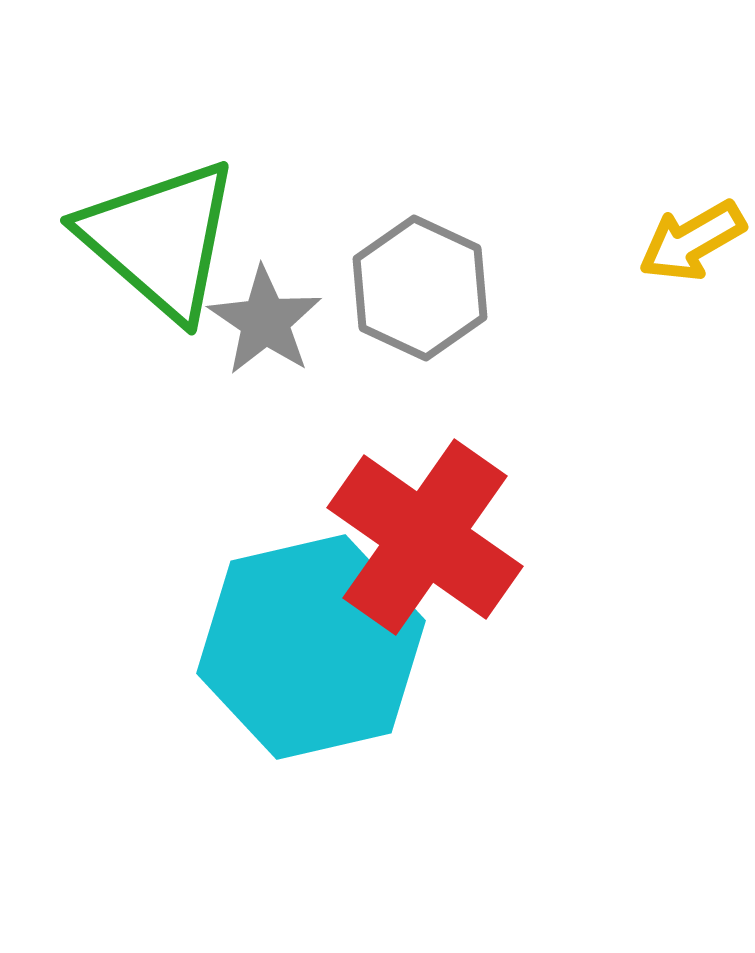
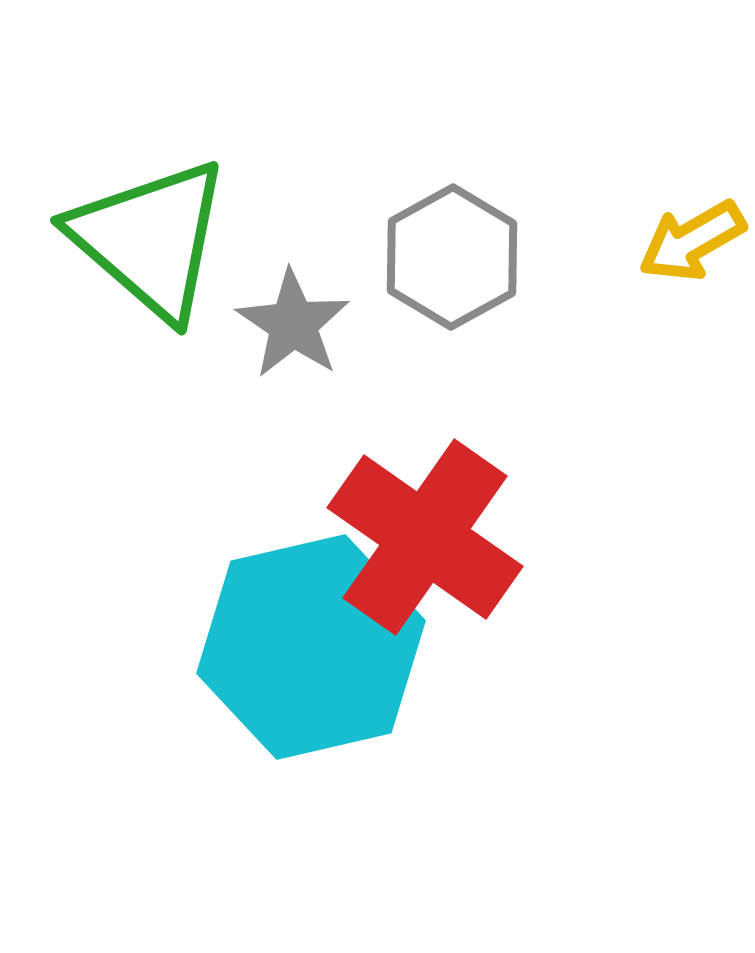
green triangle: moved 10 px left
gray hexagon: moved 32 px right, 31 px up; rotated 6 degrees clockwise
gray star: moved 28 px right, 3 px down
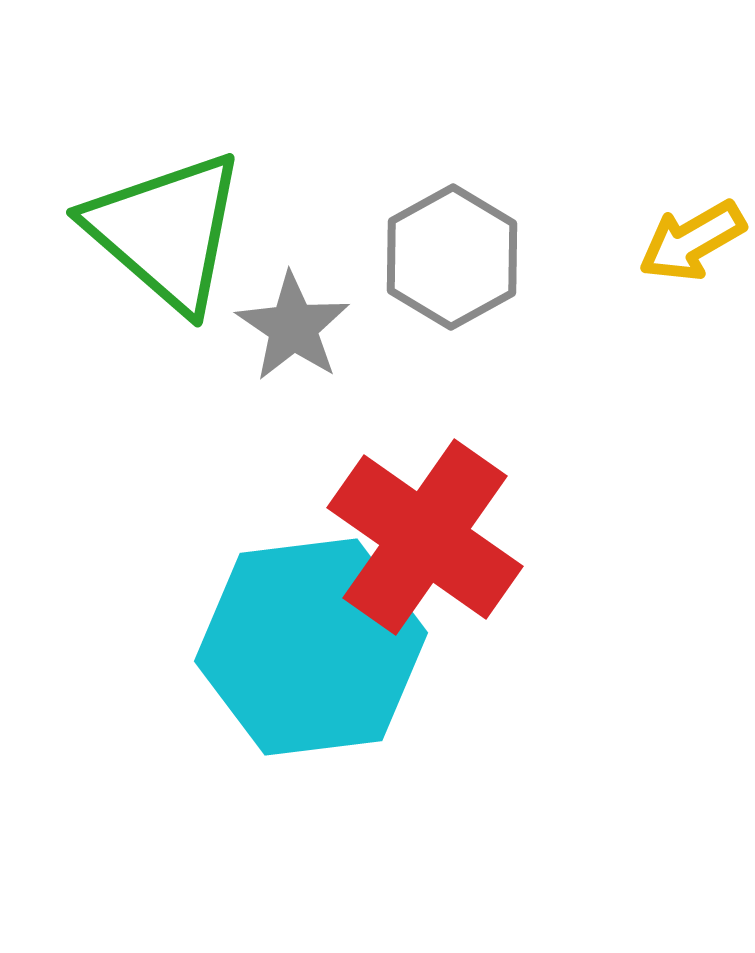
green triangle: moved 16 px right, 8 px up
gray star: moved 3 px down
cyan hexagon: rotated 6 degrees clockwise
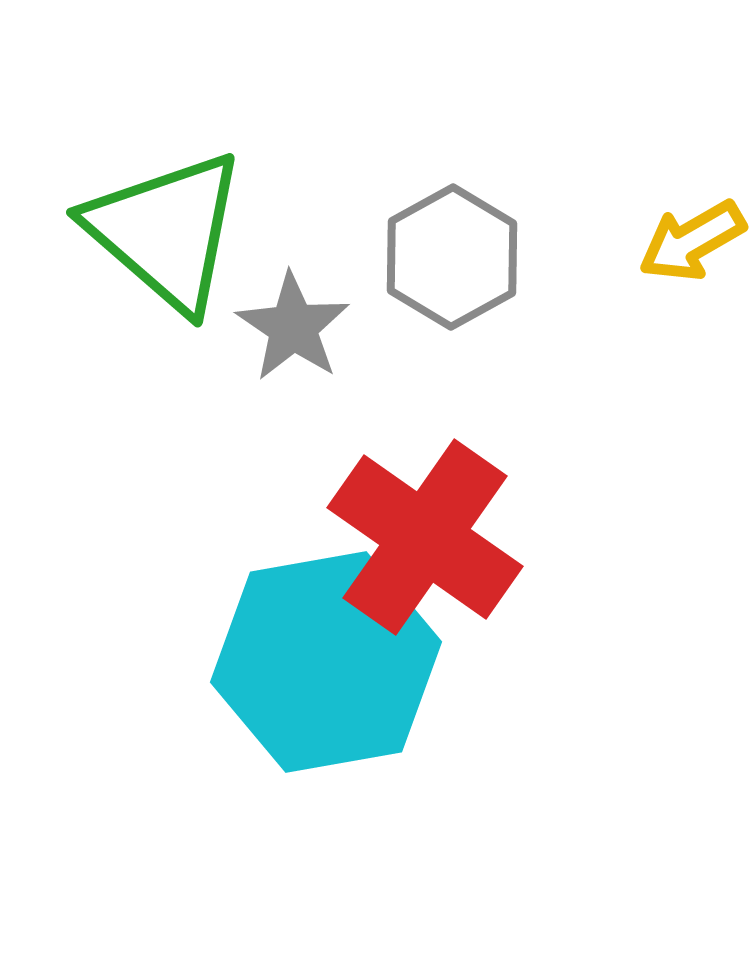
cyan hexagon: moved 15 px right, 15 px down; rotated 3 degrees counterclockwise
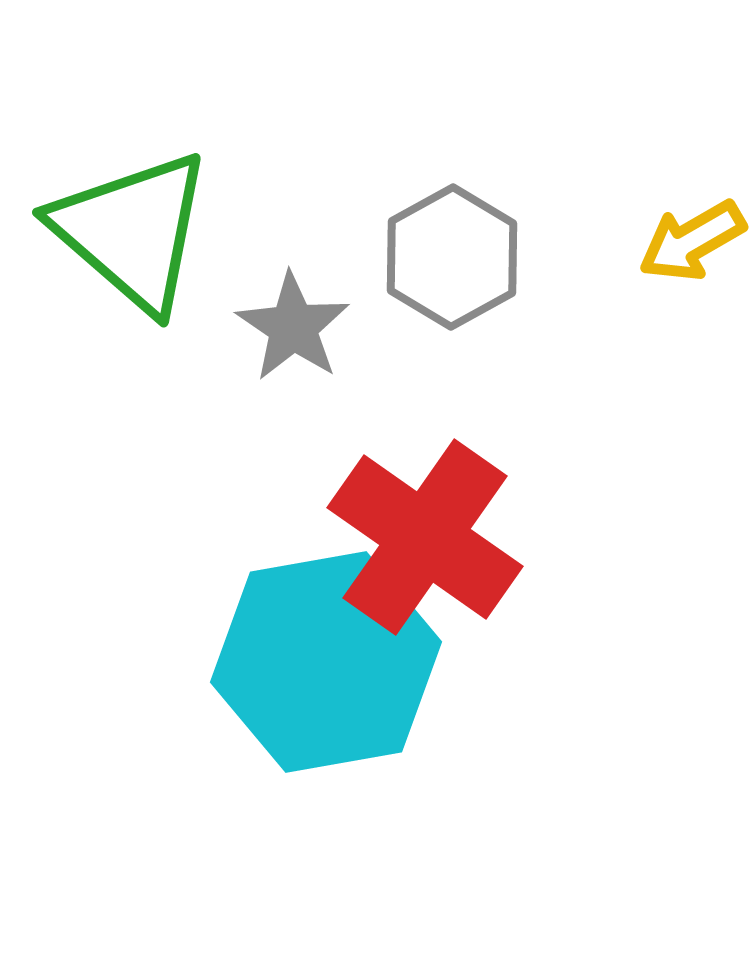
green triangle: moved 34 px left
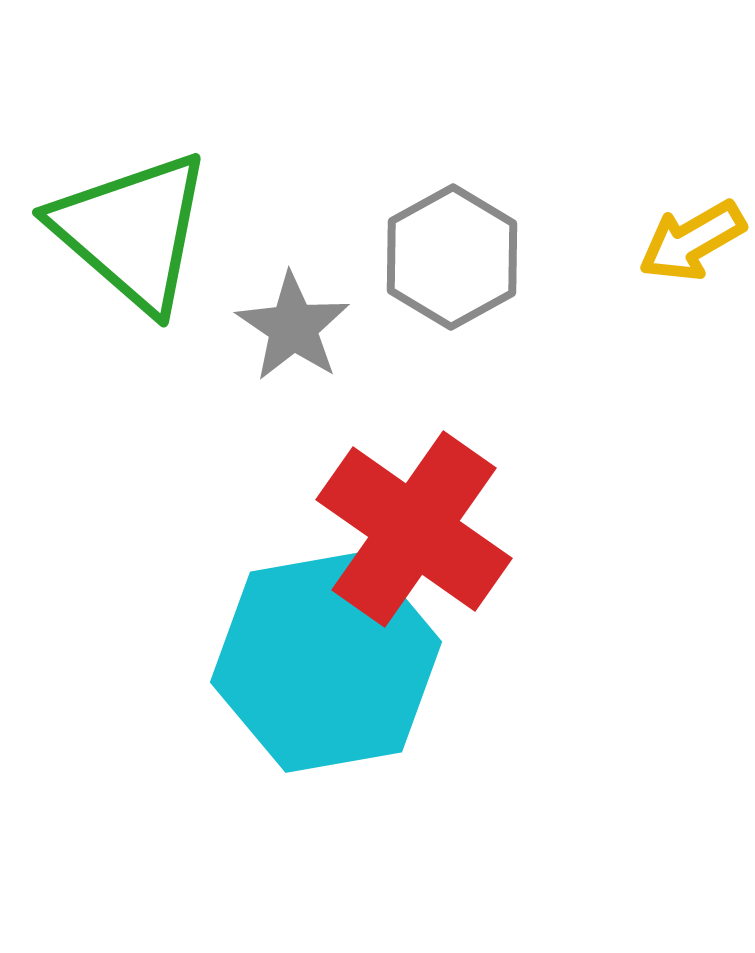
red cross: moved 11 px left, 8 px up
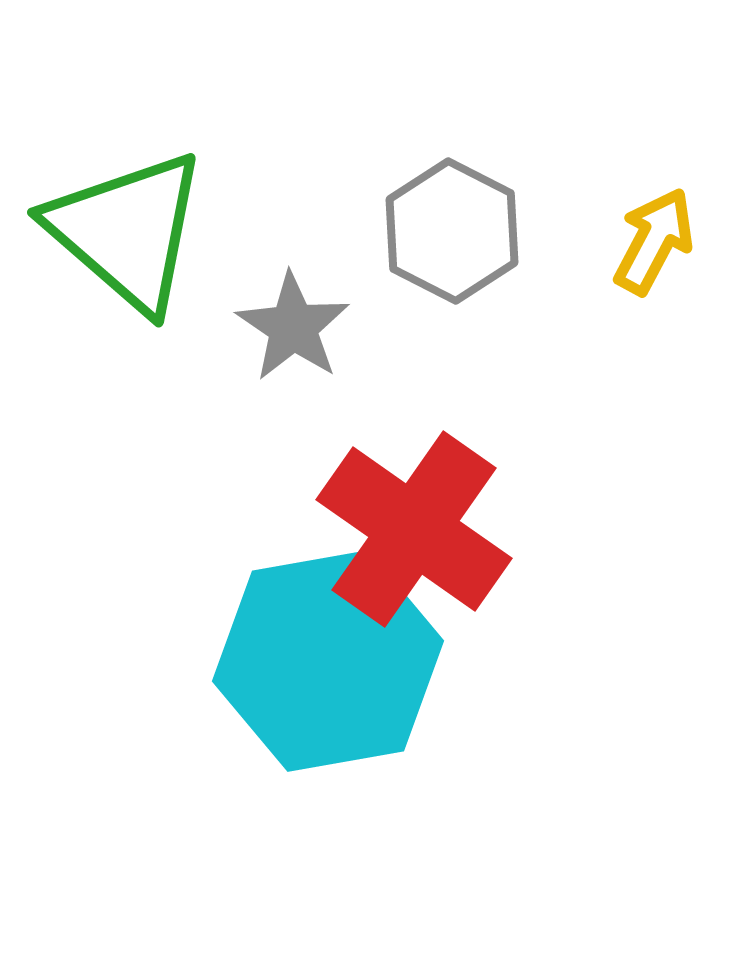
green triangle: moved 5 px left
yellow arrow: moved 38 px left; rotated 148 degrees clockwise
gray hexagon: moved 26 px up; rotated 4 degrees counterclockwise
cyan hexagon: moved 2 px right, 1 px up
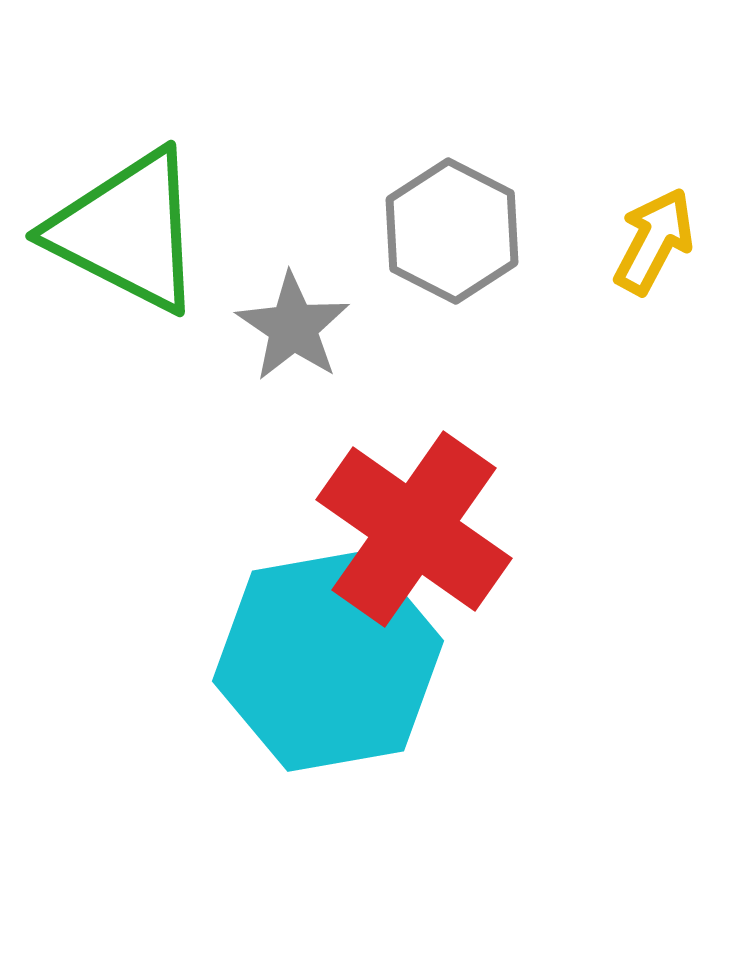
green triangle: rotated 14 degrees counterclockwise
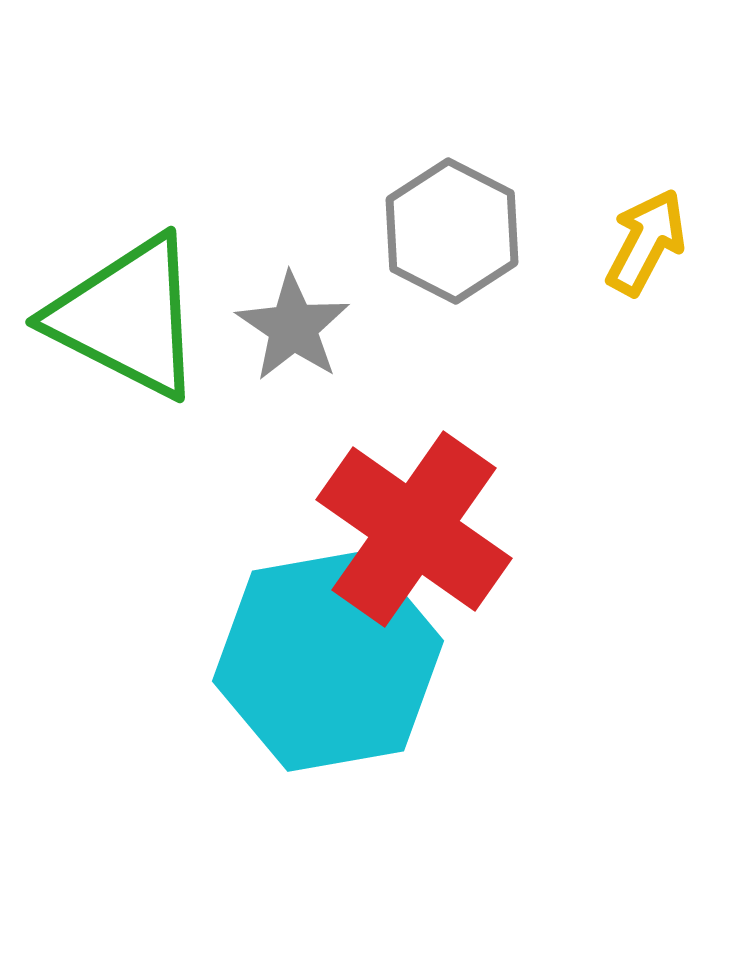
green triangle: moved 86 px down
yellow arrow: moved 8 px left, 1 px down
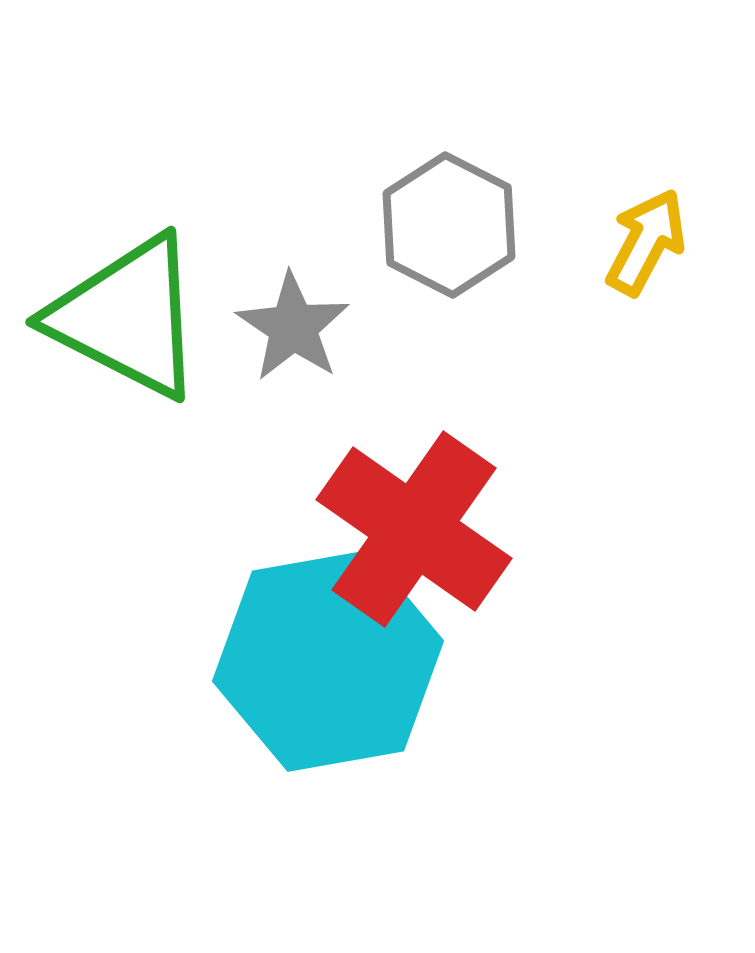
gray hexagon: moved 3 px left, 6 px up
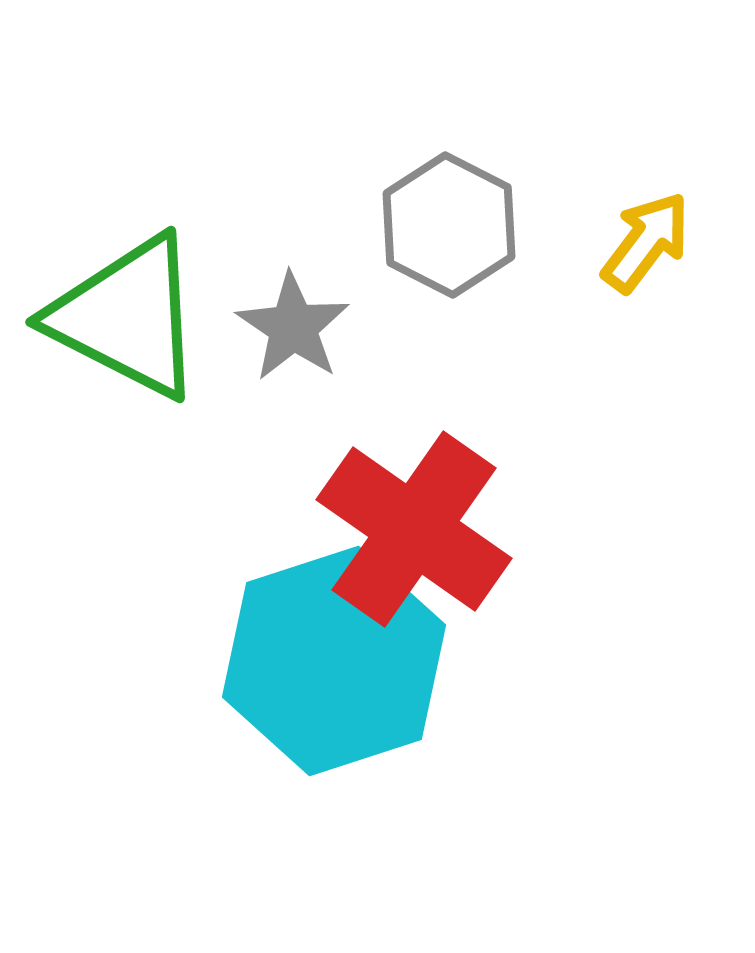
yellow arrow: rotated 9 degrees clockwise
cyan hexagon: moved 6 px right; rotated 8 degrees counterclockwise
